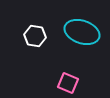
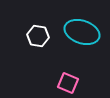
white hexagon: moved 3 px right
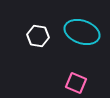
pink square: moved 8 px right
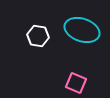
cyan ellipse: moved 2 px up
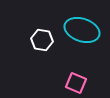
white hexagon: moved 4 px right, 4 px down
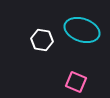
pink square: moved 1 px up
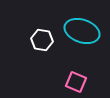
cyan ellipse: moved 1 px down
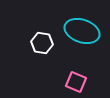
white hexagon: moved 3 px down
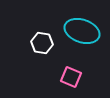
pink square: moved 5 px left, 5 px up
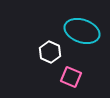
white hexagon: moved 8 px right, 9 px down; rotated 15 degrees clockwise
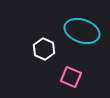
white hexagon: moved 6 px left, 3 px up
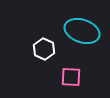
pink square: rotated 20 degrees counterclockwise
